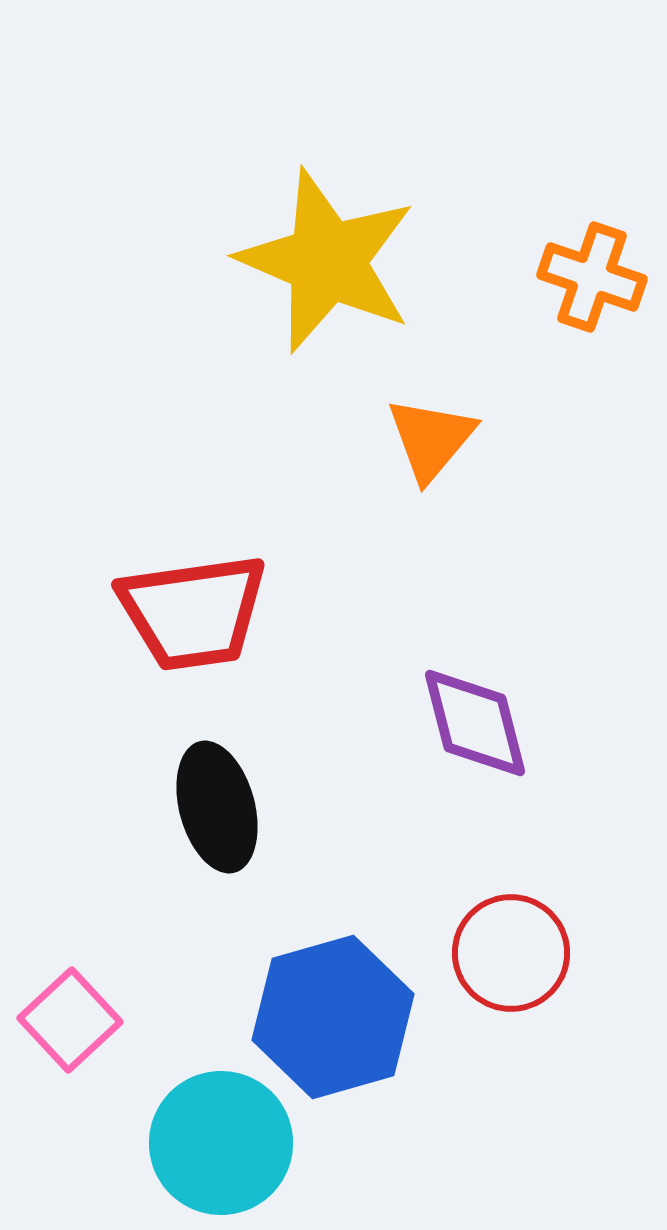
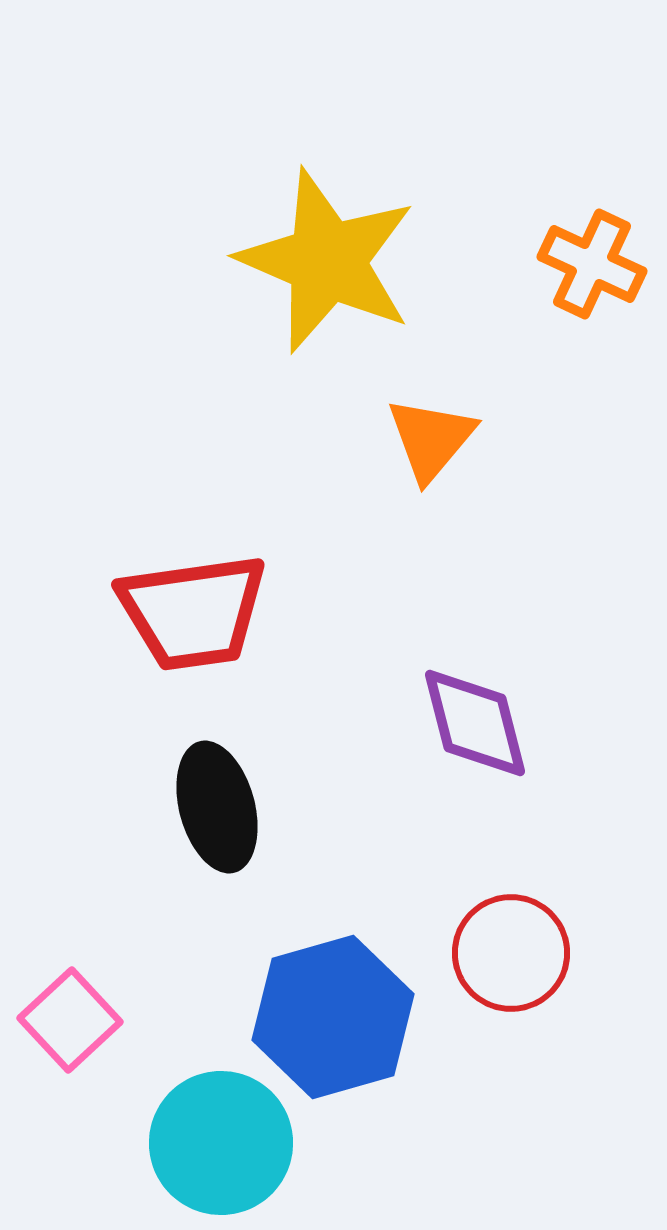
orange cross: moved 13 px up; rotated 6 degrees clockwise
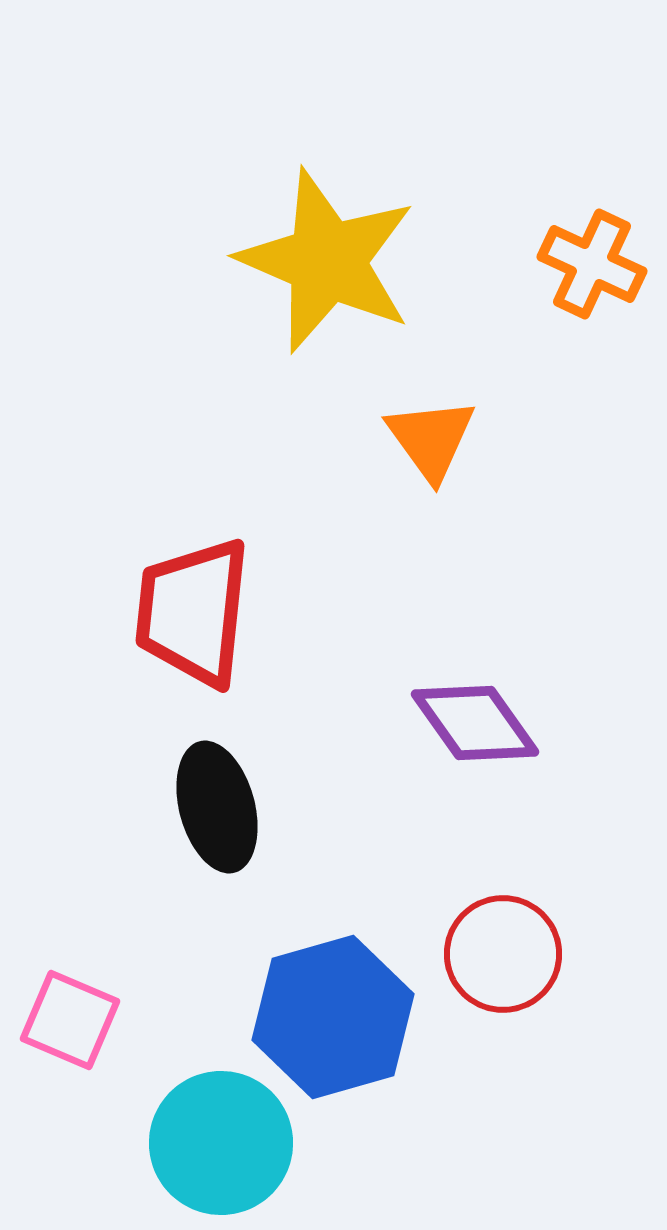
orange triangle: rotated 16 degrees counterclockwise
red trapezoid: rotated 104 degrees clockwise
purple diamond: rotated 21 degrees counterclockwise
red circle: moved 8 px left, 1 px down
pink square: rotated 24 degrees counterclockwise
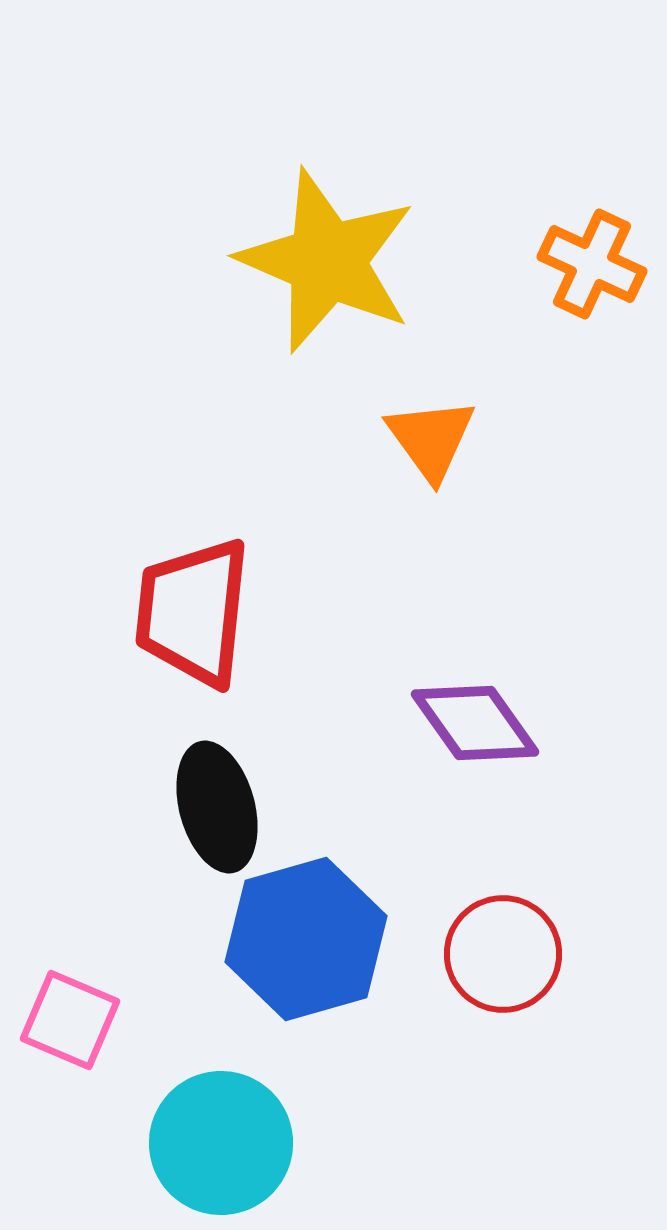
blue hexagon: moved 27 px left, 78 px up
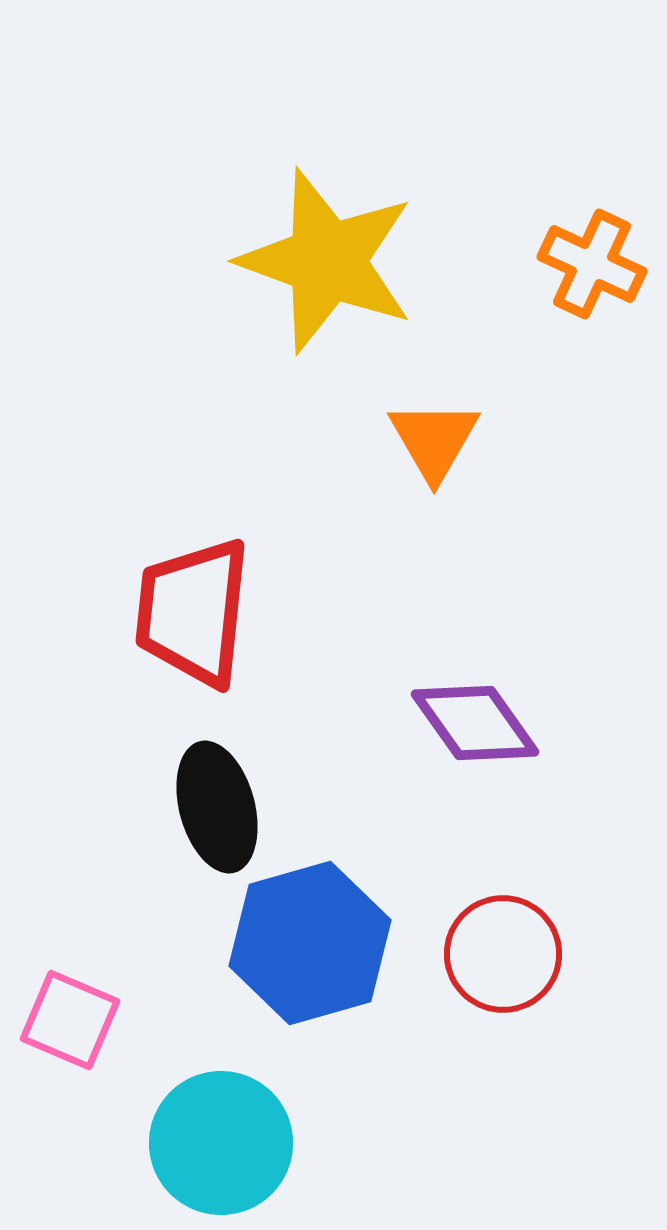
yellow star: rotated 3 degrees counterclockwise
orange triangle: moved 3 px right, 1 px down; rotated 6 degrees clockwise
blue hexagon: moved 4 px right, 4 px down
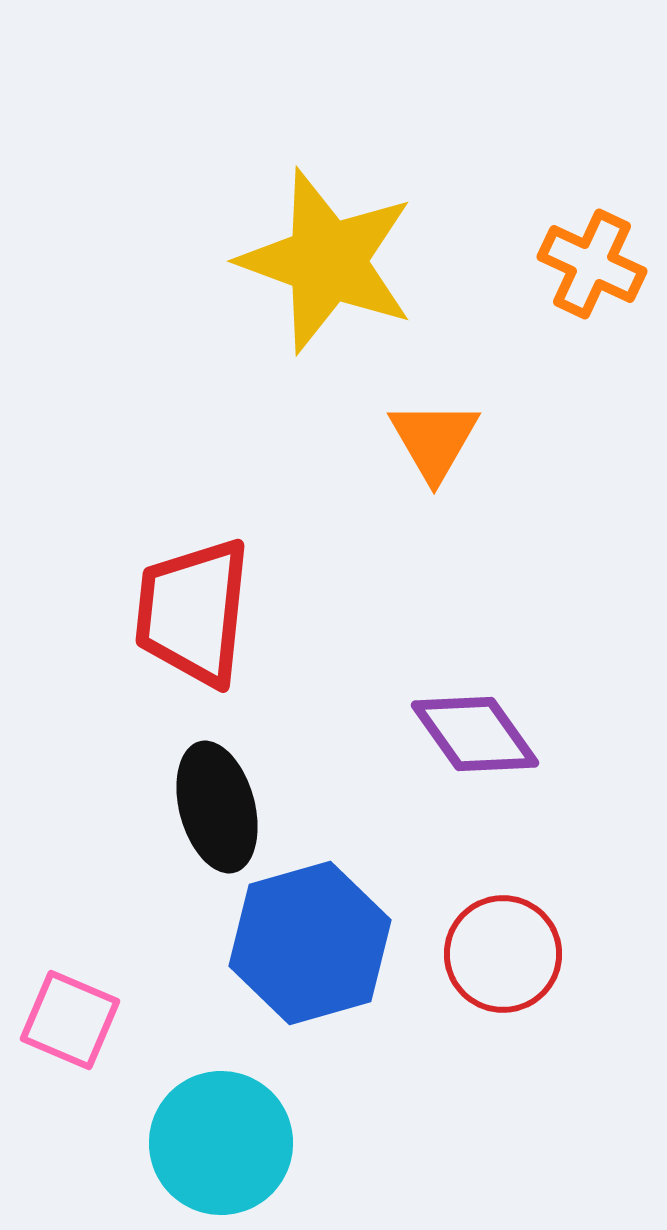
purple diamond: moved 11 px down
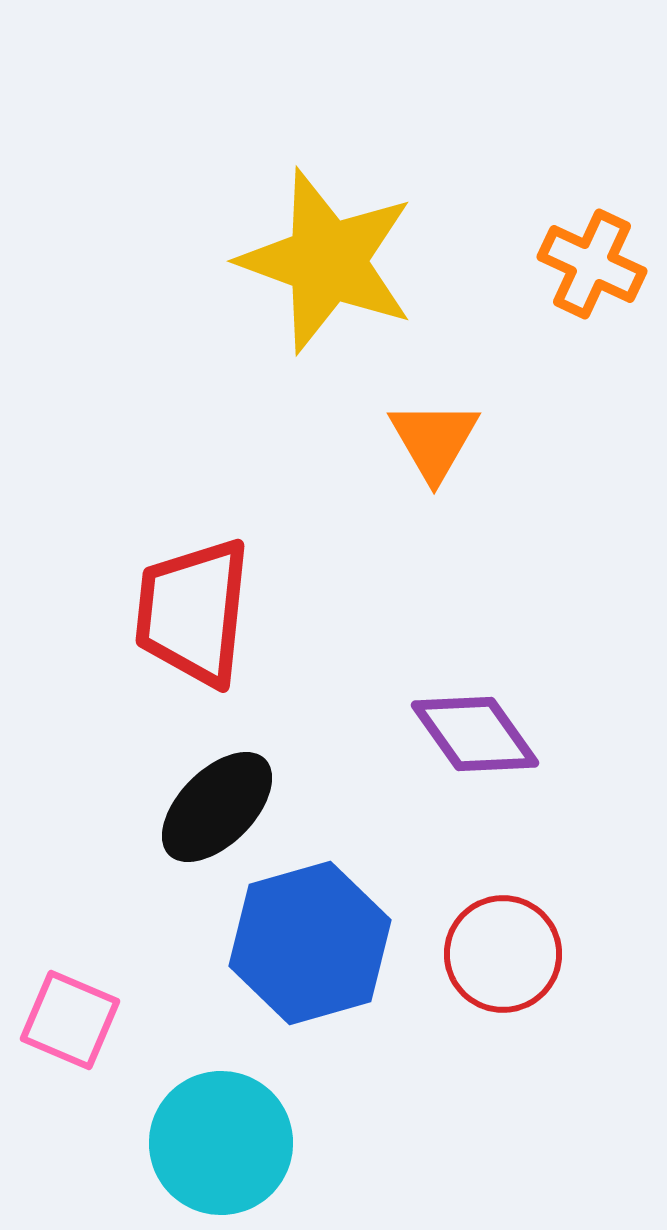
black ellipse: rotated 60 degrees clockwise
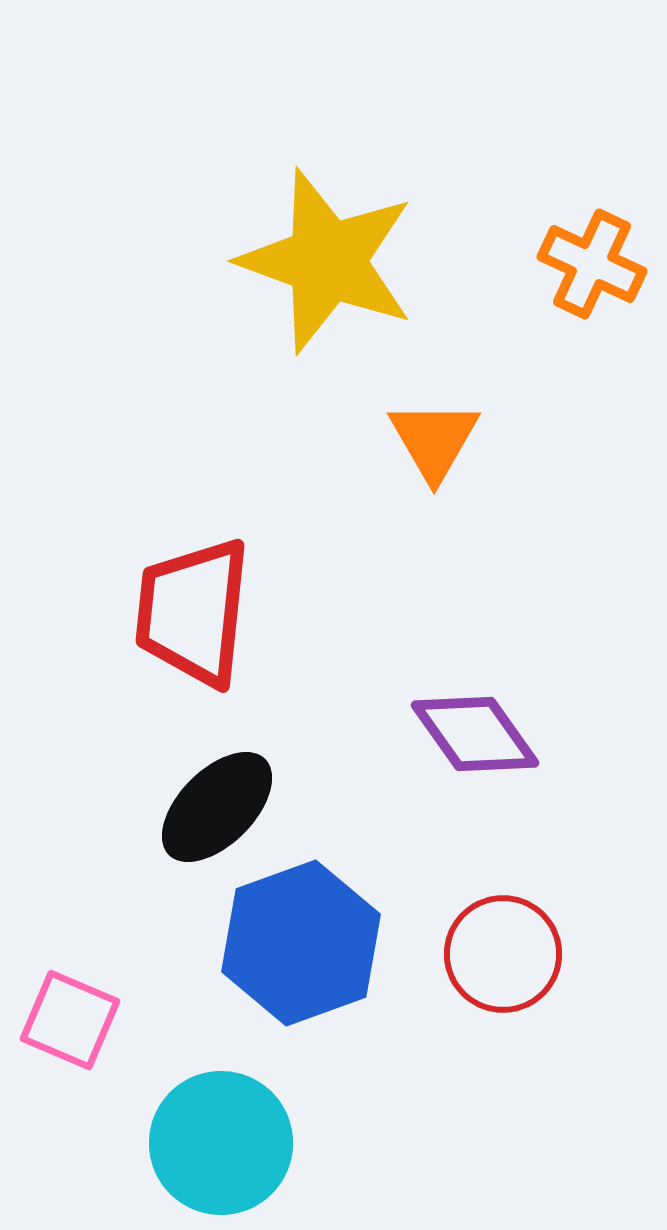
blue hexagon: moved 9 px left; rotated 4 degrees counterclockwise
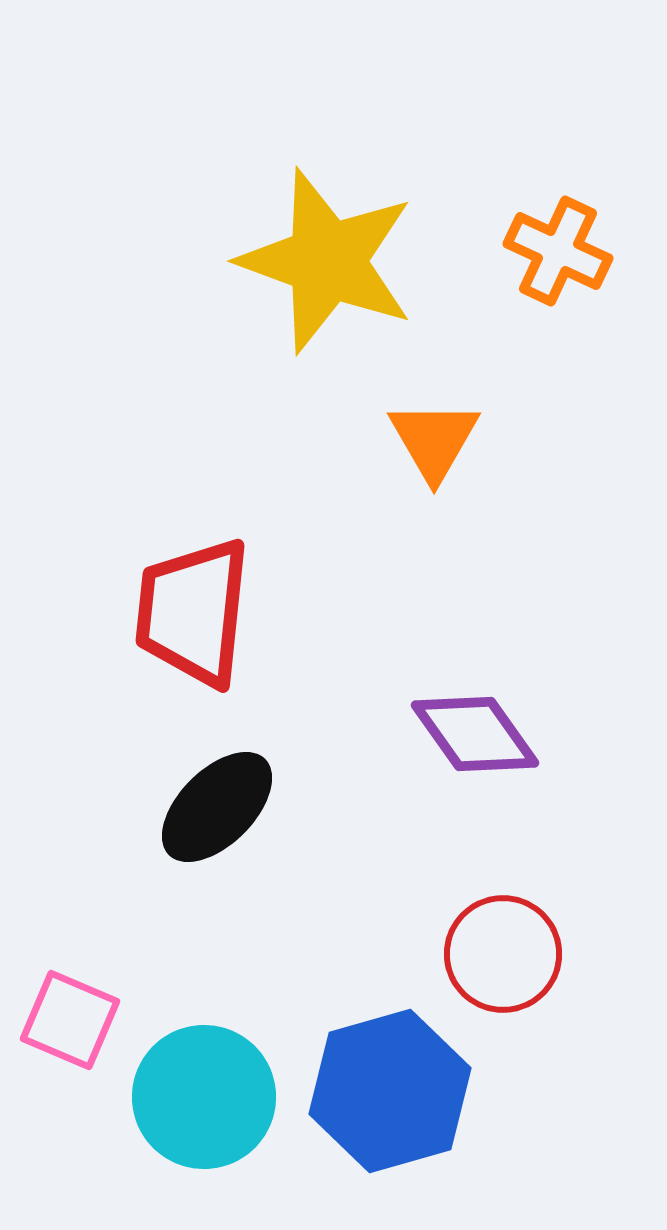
orange cross: moved 34 px left, 13 px up
blue hexagon: moved 89 px right, 148 px down; rotated 4 degrees clockwise
cyan circle: moved 17 px left, 46 px up
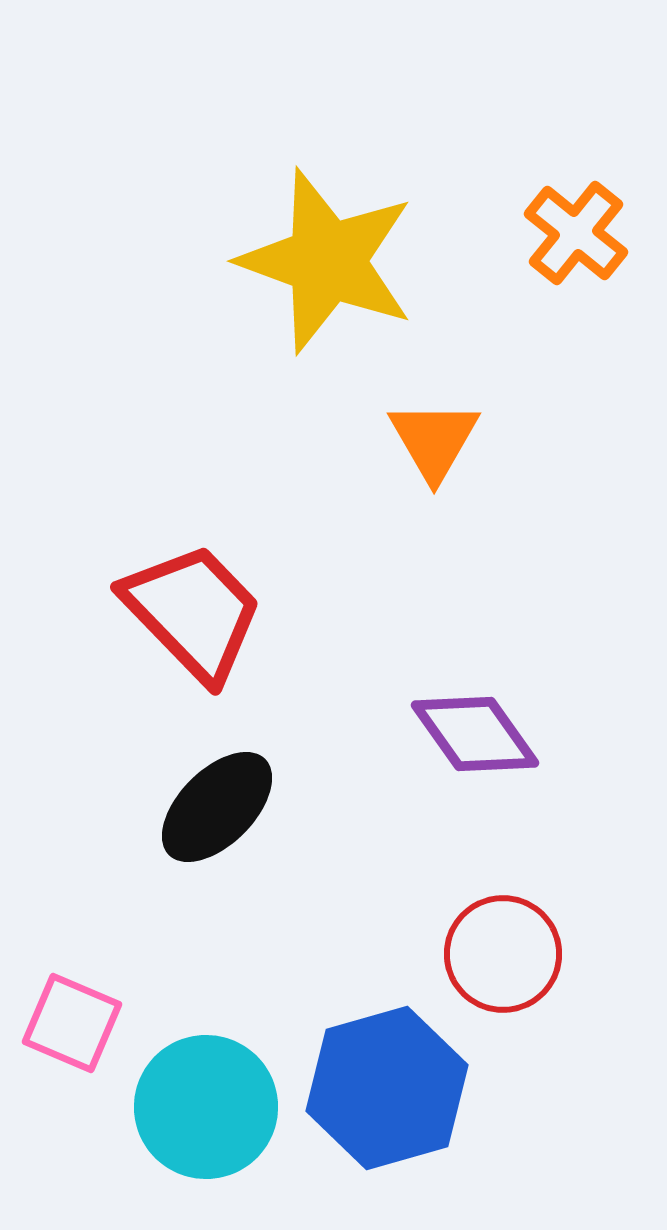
orange cross: moved 18 px right, 18 px up; rotated 14 degrees clockwise
red trapezoid: rotated 130 degrees clockwise
pink square: moved 2 px right, 3 px down
blue hexagon: moved 3 px left, 3 px up
cyan circle: moved 2 px right, 10 px down
